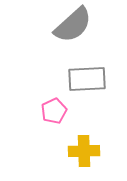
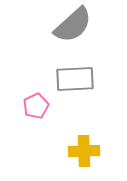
gray rectangle: moved 12 px left
pink pentagon: moved 18 px left, 5 px up
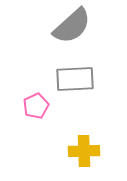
gray semicircle: moved 1 px left, 1 px down
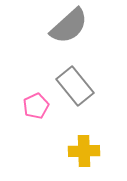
gray semicircle: moved 3 px left
gray rectangle: moved 7 px down; rotated 54 degrees clockwise
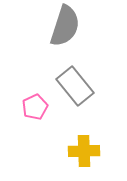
gray semicircle: moved 4 px left; rotated 30 degrees counterclockwise
pink pentagon: moved 1 px left, 1 px down
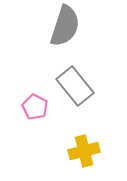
pink pentagon: rotated 20 degrees counterclockwise
yellow cross: rotated 12 degrees counterclockwise
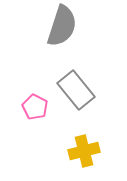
gray semicircle: moved 3 px left
gray rectangle: moved 1 px right, 4 px down
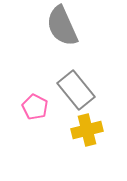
gray semicircle: rotated 138 degrees clockwise
yellow cross: moved 3 px right, 21 px up
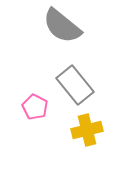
gray semicircle: rotated 27 degrees counterclockwise
gray rectangle: moved 1 px left, 5 px up
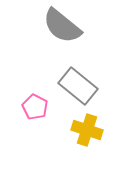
gray rectangle: moved 3 px right, 1 px down; rotated 12 degrees counterclockwise
yellow cross: rotated 32 degrees clockwise
